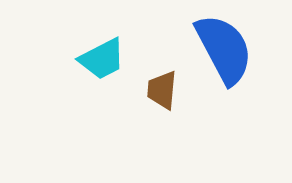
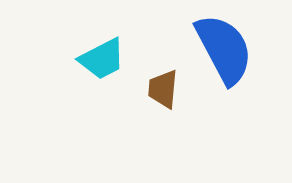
brown trapezoid: moved 1 px right, 1 px up
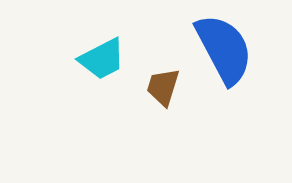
brown trapezoid: moved 2 px up; rotated 12 degrees clockwise
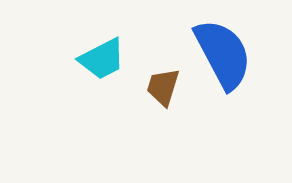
blue semicircle: moved 1 px left, 5 px down
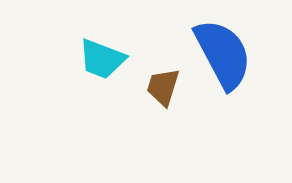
cyan trapezoid: rotated 48 degrees clockwise
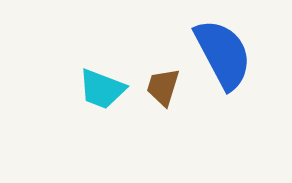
cyan trapezoid: moved 30 px down
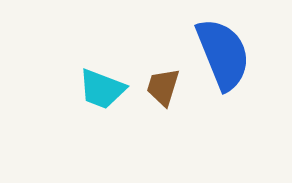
blue semicircle: rotated 6 degrees clockwise
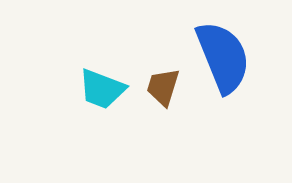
blue semicircle: moved 3 px down
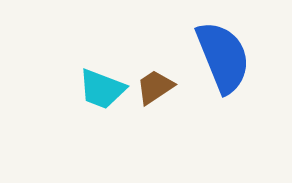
brown trapezoid: moved 8 px left; rotated 39 degrees clockwise
